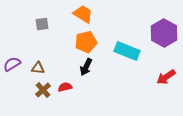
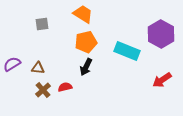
purple hexagon: moved 3 px left, 1 px down
red arrow: moved 4 px left, 3 px down
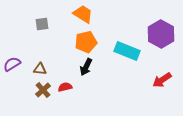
brown triangle: moved 2 px right, 1 px down
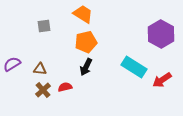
gray square: moved 2 px right, 2 px down
cyan rectangle: moved 7 px right, 16 px down; rotated 10 degrees clockwise
